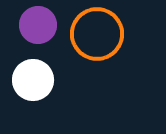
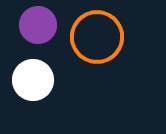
orange circle: moved 3 px down
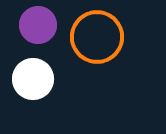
white circle: moved 1 px up
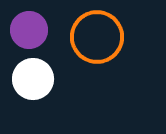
purple circle: moved 9 px left, 5 px down
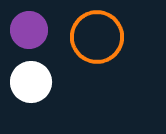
white circle: moved 2 px left, 3 px down
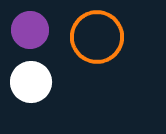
purple circle: moved 1 px right
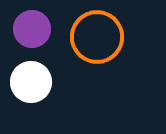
purple circle: moved 2 px right, 1 px up
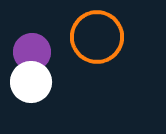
purple circle: moved 23 px down
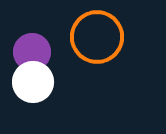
white circle: moved 2 px right
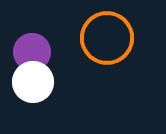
orange circle: moved 10 px right, 1 px down
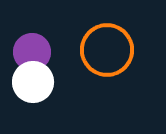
orange circle: moved 12 px down
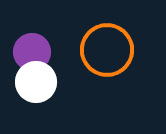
white circle: moved 3 px right
